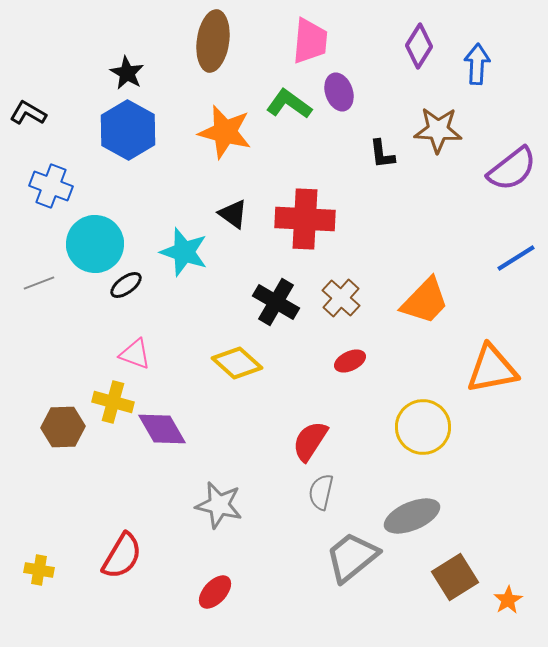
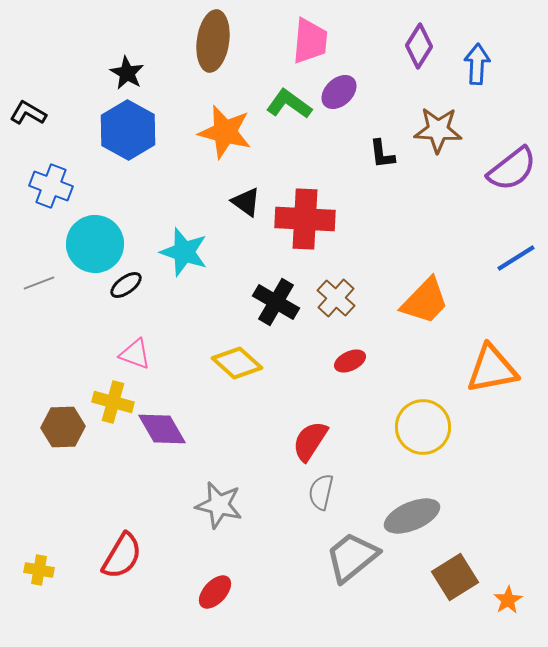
purple ellipse at (339, 92): rotated 66 degrees clockwise
black triangle at (233, 214): moved 13 px right, 12 px up
brown cross at (341, 298): moved 5 px left
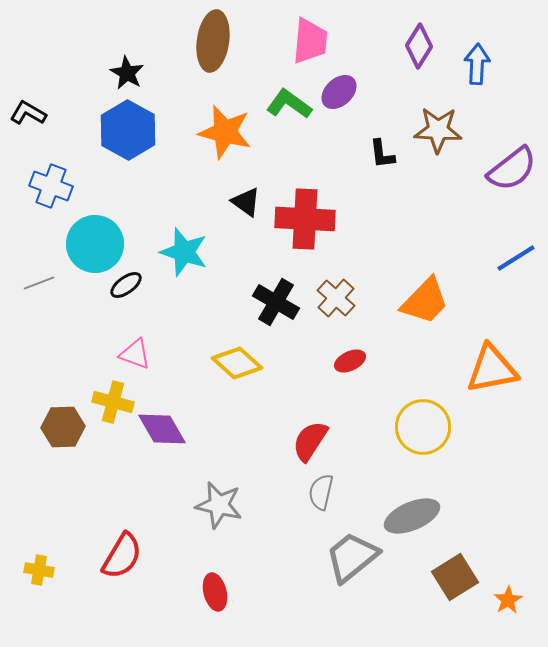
red ellipse at (215, 592): rotated 57 degrees counterclockwise
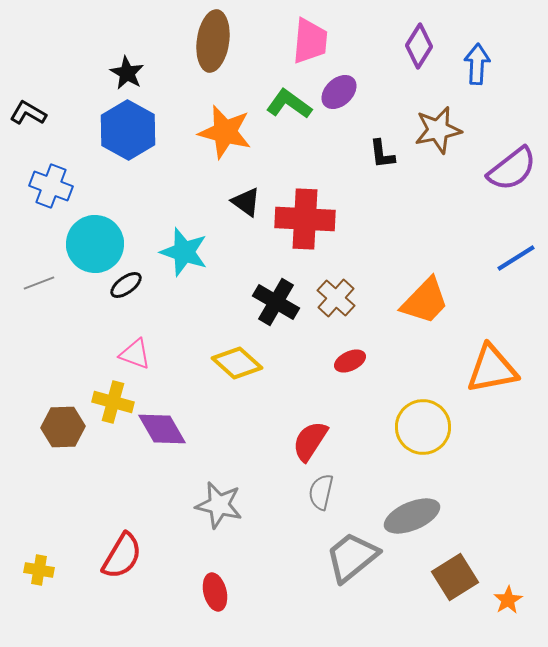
brown star at (438, 130): rotated 15 degrees counterclockwise
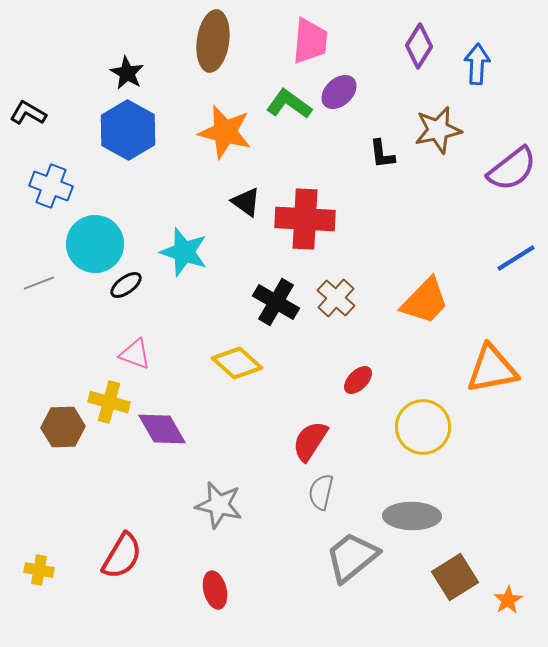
red ellipse at (350, 361): moved 8 px right, 19 px down; rotated 20 degrees counterclockwise
yellow cross at (113, 402): moved 4 px left
gray ellipse at (412, 516): rotated 24 degrees clockwise
red ellipse at (215, 592): moved 2 px up
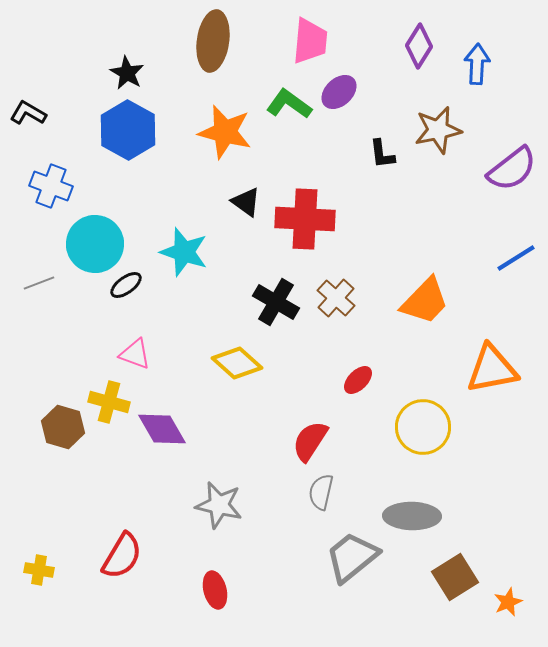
brown hexagon at (63, 427): rotated 18 degrees clockwise
orange star at (508, 600): moved 2 px down; rotated 8 degrees clockwise
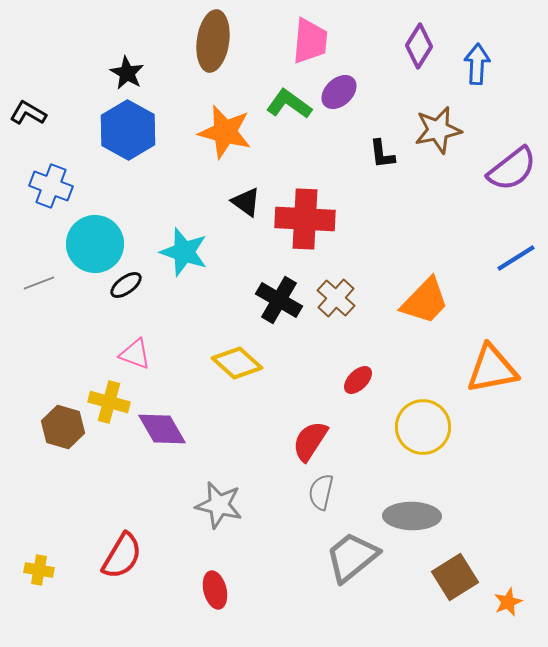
black cross at (276, 302): moved 3 px right, 2 px up
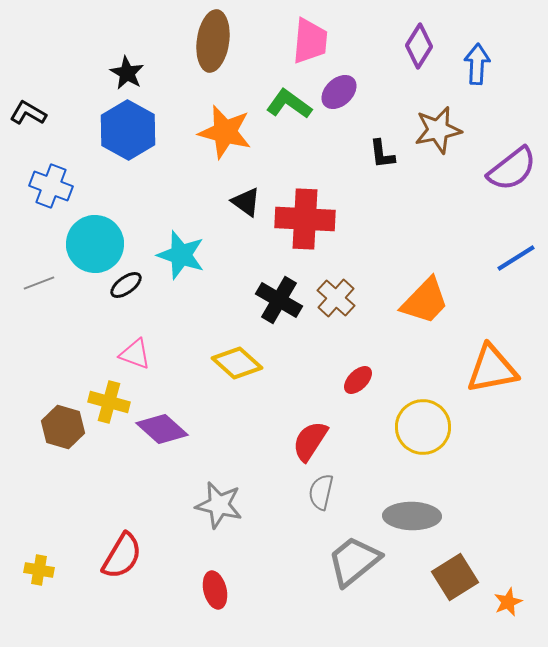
cyan star at (184, 252): moved 3 px left, 3 px down
purple diamond at (162, 429): rotated 18 degrees counterclockwise
gray trapezoid at (352, 557): moved 2 px right, 4 px down
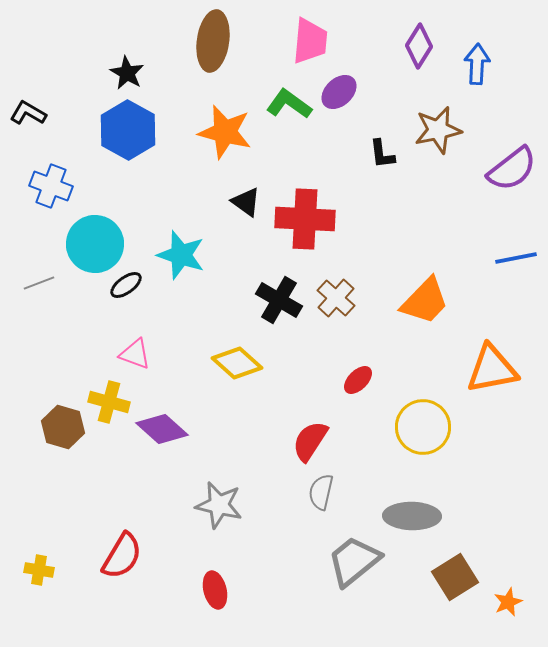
blue line at (516, 258): rotated 21 degrees clockwise
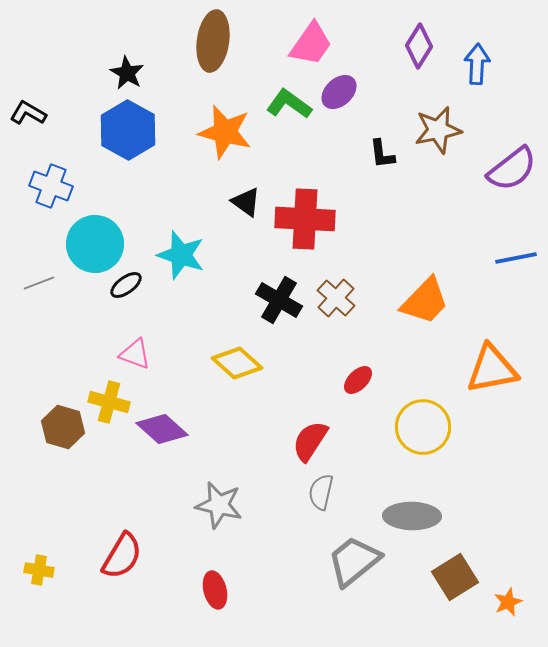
pink trapezoid at (310, 41): moved 1 px right, 3 px down; rotated 30 degrees clockwise
